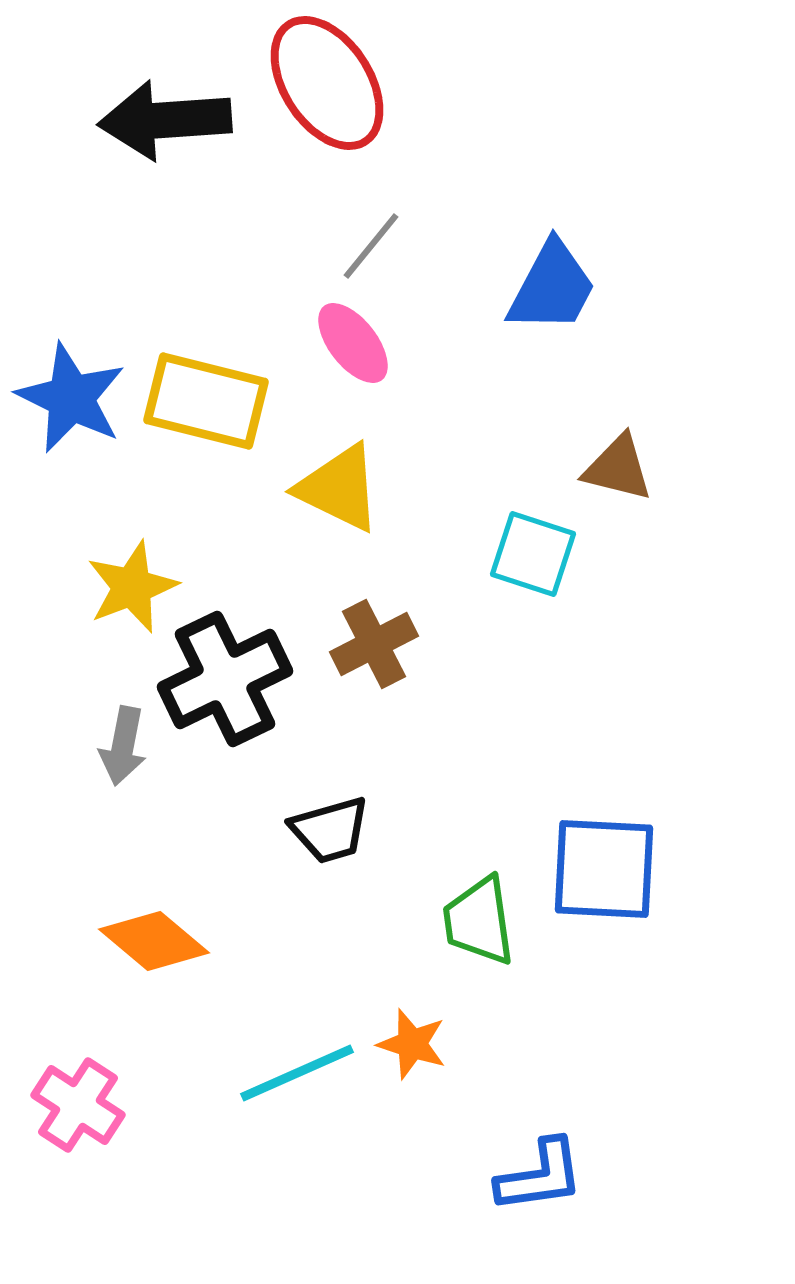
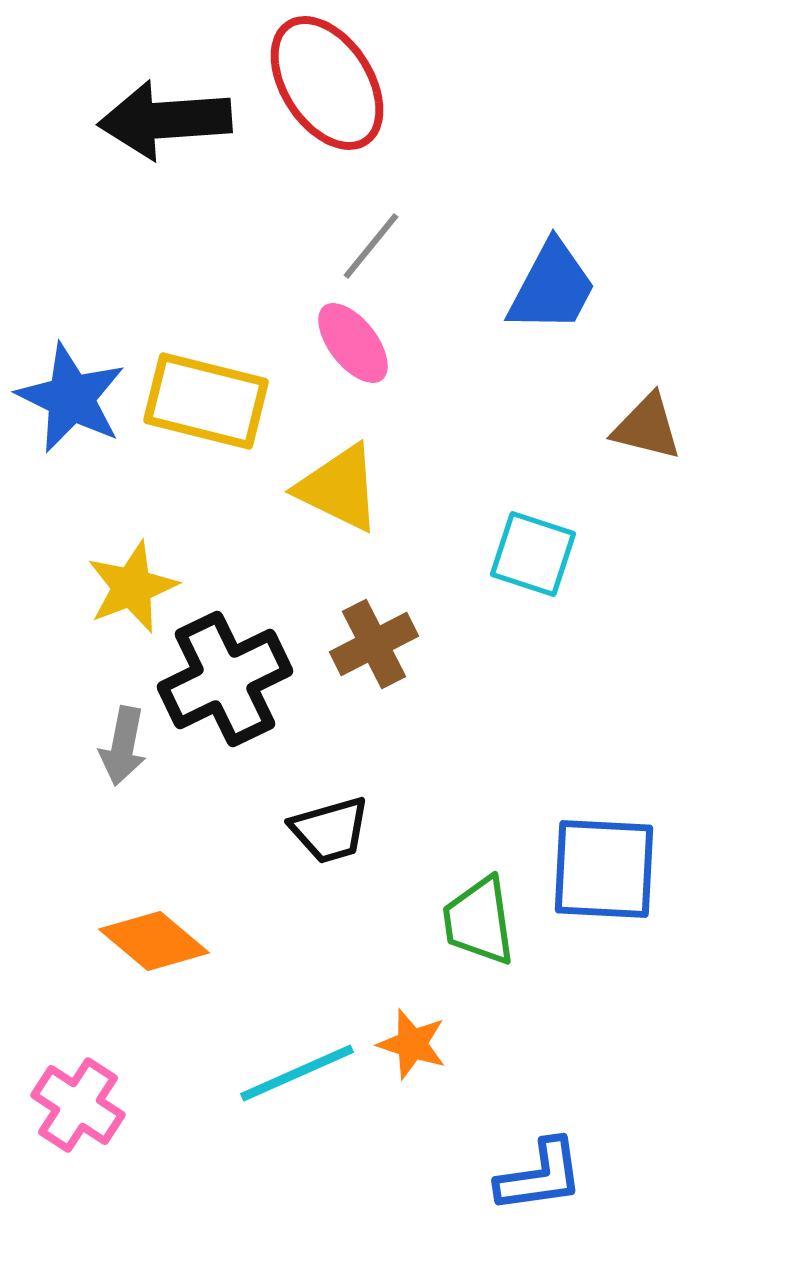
brown triangle: moved 29 px right, 41 px up
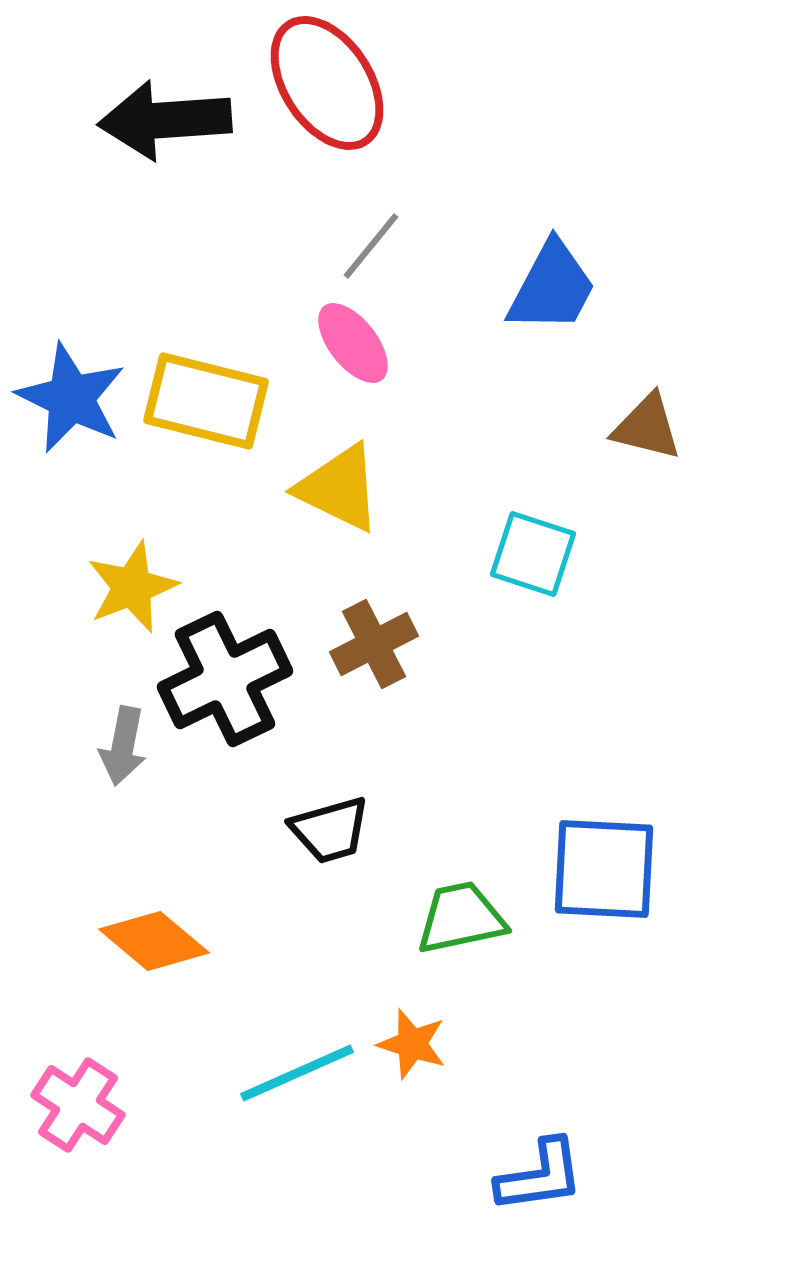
green trapezoid: moved 18 px left, 3 px up; rotated 86 degrees clockwise
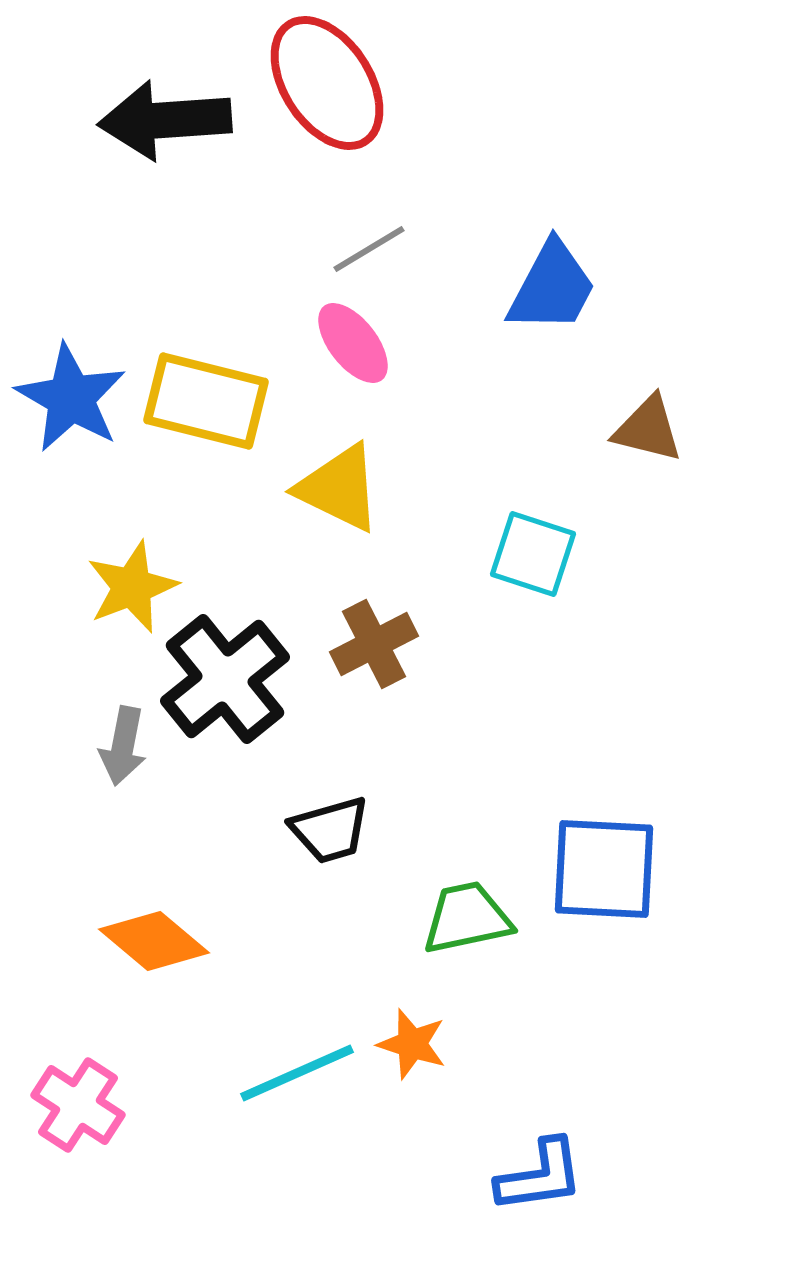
gray line: moved 2 px left, 3 px down; rotated 20 degrees clockwise
blue star: rotated 4 degrees clockwise
brown triangle: moved 1 px right, 2 px down
black cross: rotated 13 degrees counterclockwise
green trapezoid: moved 6 px right
